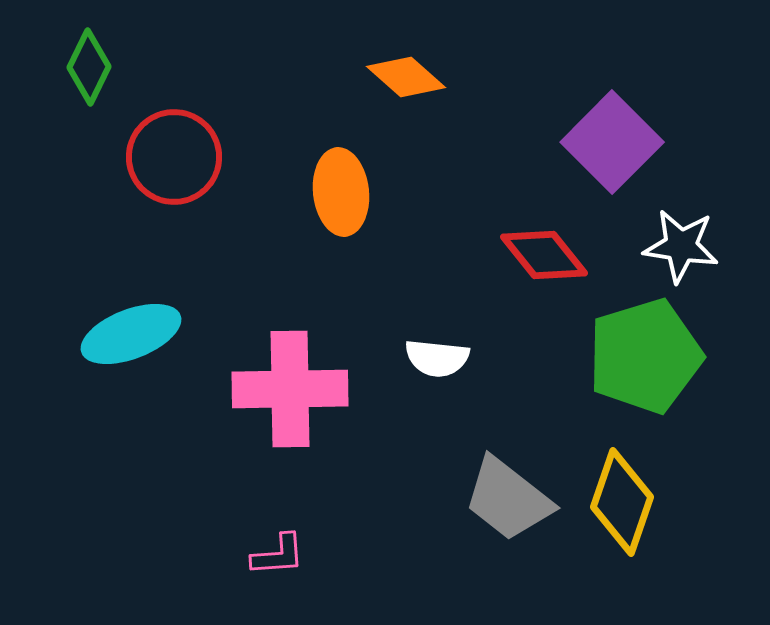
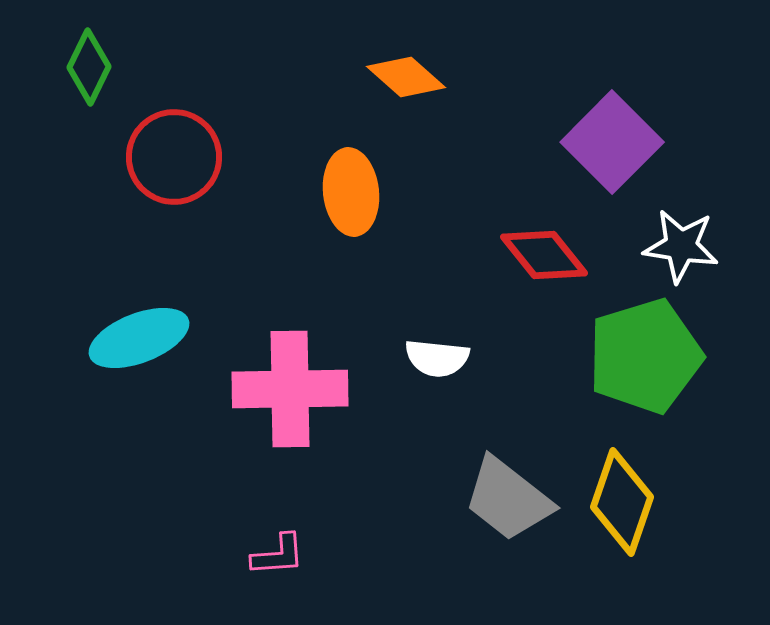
orange ellipse: moved 10 px right
cyan ellipse: moved 8 px right, 4 px down
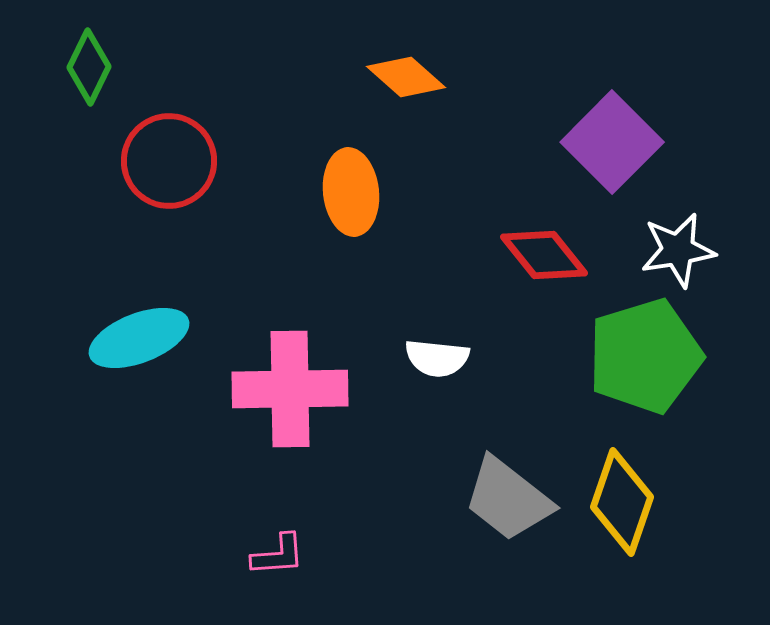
red circle: moved 5 px left, 4 px down
white star: moved 3 px left, 4 px down; rotated 18 degrees counterclockwise
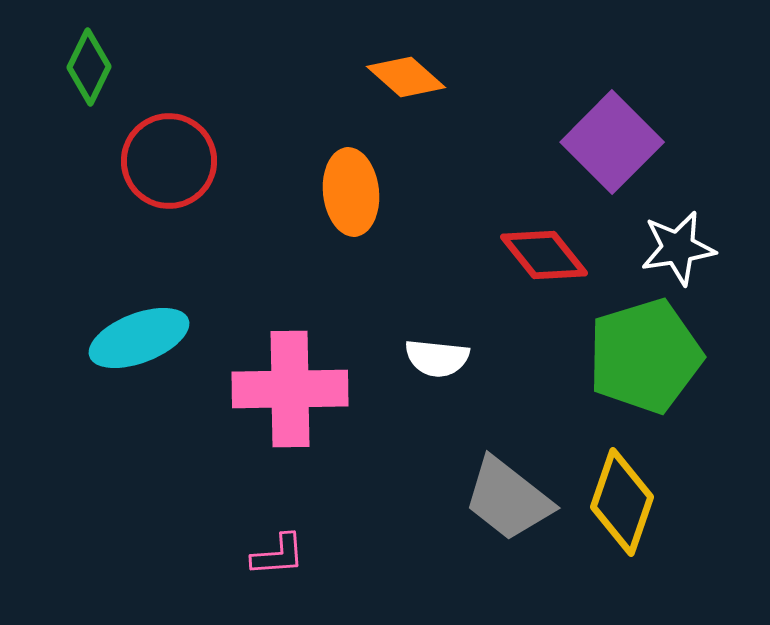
white star: moved 2 px up
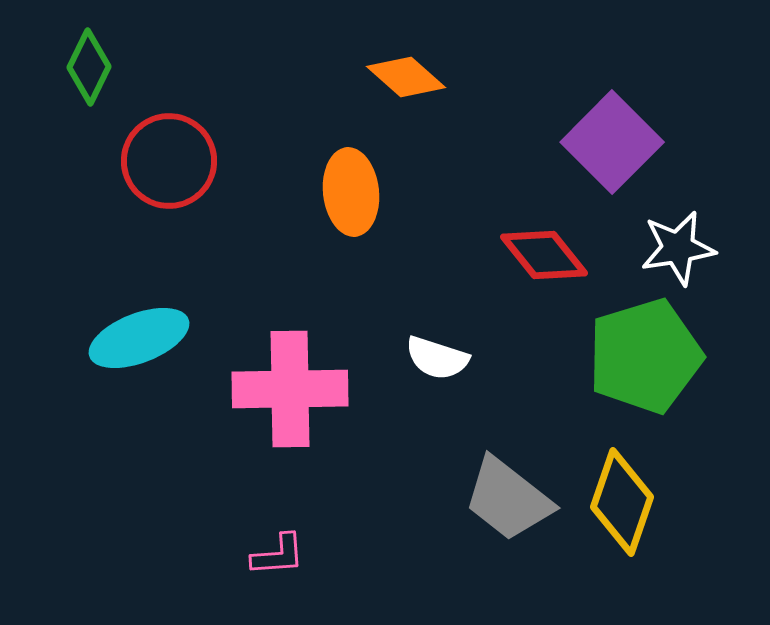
white semicircle: rotated 12 degrees clockwise
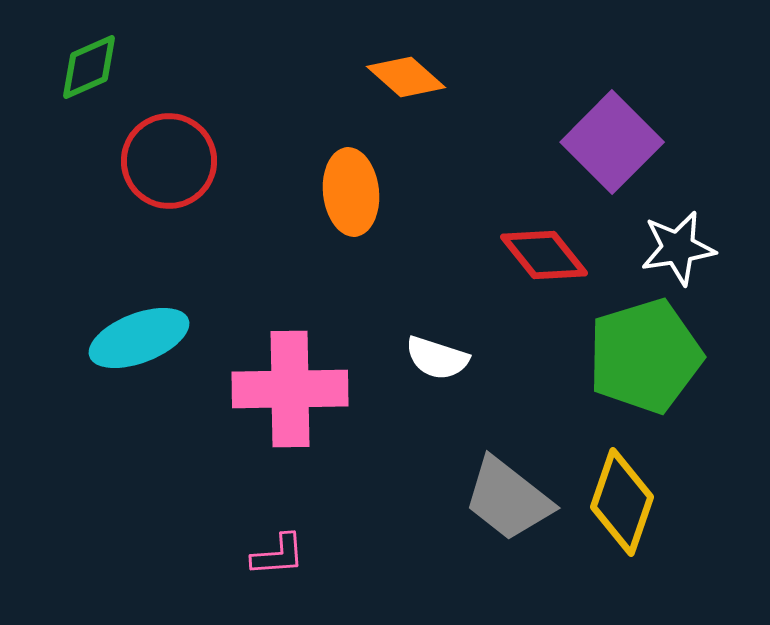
green diamond: rotated 40 degrees clockwise
